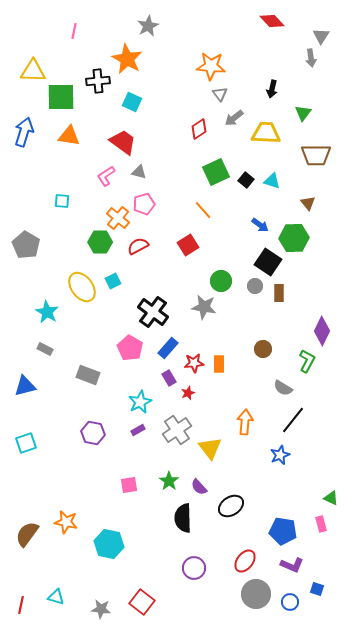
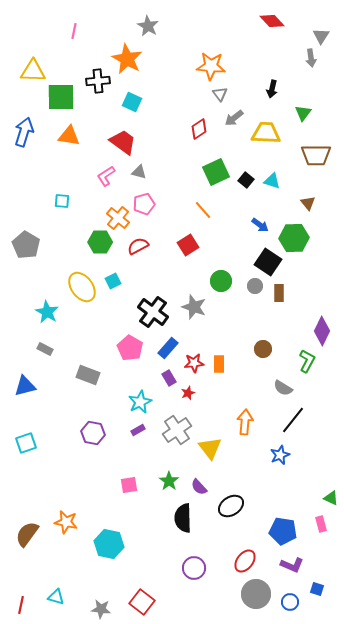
gray star at (148, 26): rotated 15 degrees counterclockwise
gray star at (204, 307): moved 10 px left; rotated 10 degrees clockwise
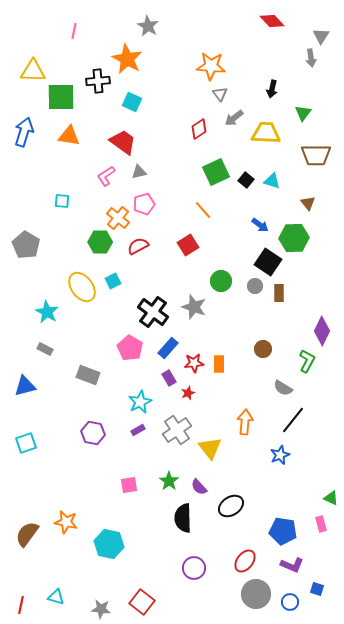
gray triangle at (139, 172): rotated 28 degrees counterclockwise
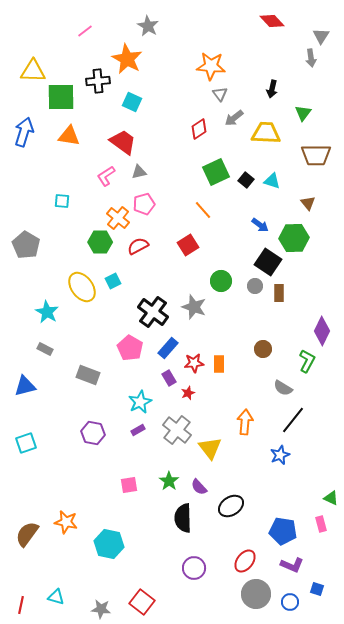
pink line at (74, 31): moved 11 px right; rotated 42 degrees clockwise
gray cross at (177, 430): rotated 16 degrees counterclockwise
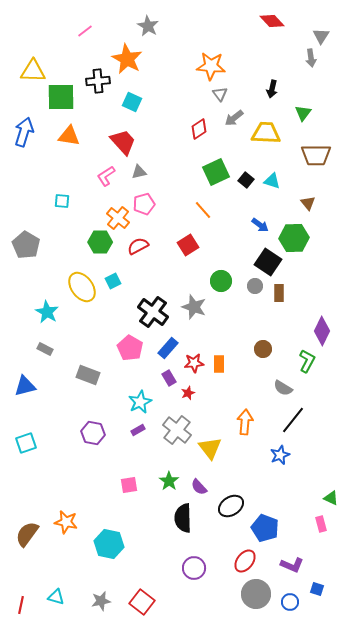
red trapezoid at (123, 142): rotated 12 degrees clockwise
blue pentagon at (283, 531): moved 18 px left, 3 px up; rotated 12 degrees clockwise
gray star at (101, 609): moved 8 px up; rotated 18 degrees counterclockwise
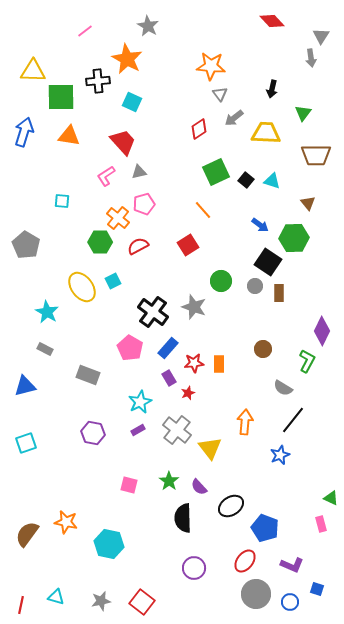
pink square at (129, 485): rotated 24 degrees clockwise
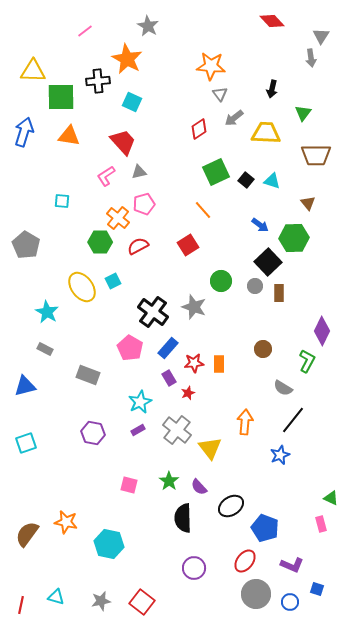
black square at (268, 262): rotated 12 degrees clockwise
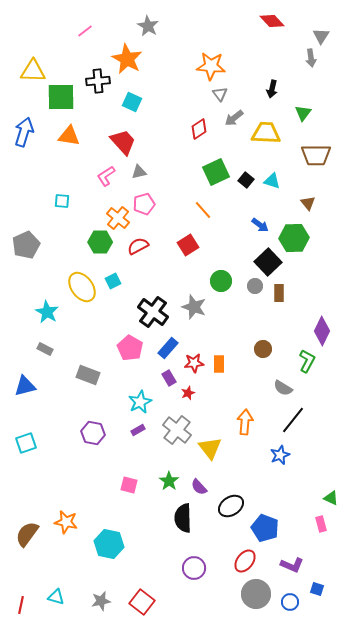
gray pentagon at (26, 245): rotated 16 degrees clockwise
